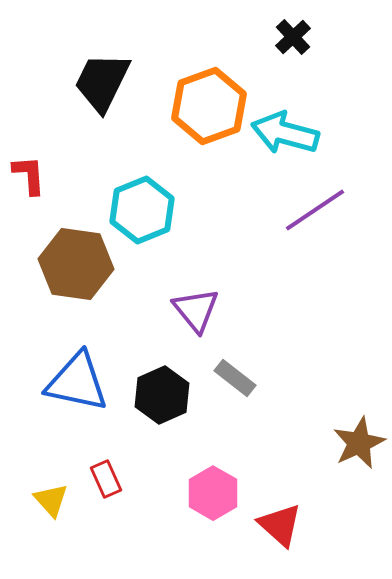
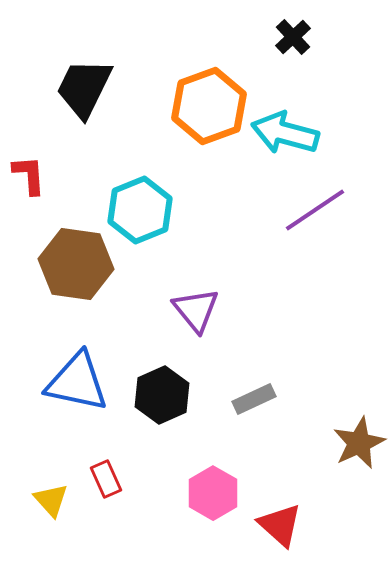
black trapezoid: moved 18 px left, 6 px down
cyan hexagon: moved 2 px left
gray rectangle: moved 19 px right, 21 px down; rotated 63 degrees counterclockwise
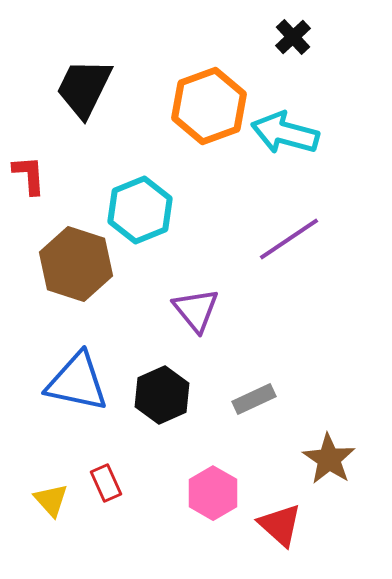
purple line: moved 26 px left, 29 px down
brown hexagon: rotated 10 degrees clockwise
brown star: moved 30 px left, 16 px down; rotated 14 degrees counterclockwise
red rectangle: moved 4 px down
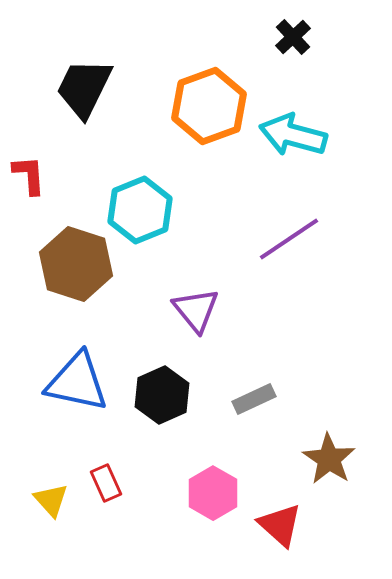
cyan arrow: moved 8 px right, 2 px down
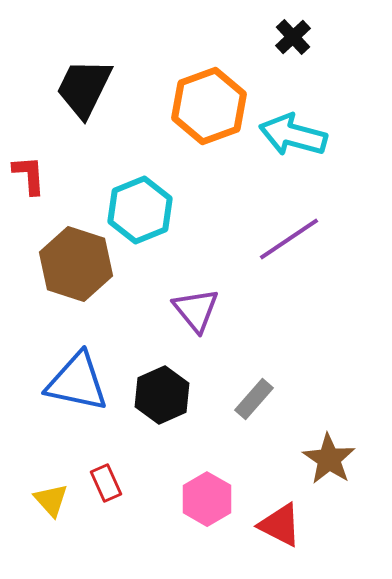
gray rectangle: rotated 24 degrees counterclockwise
pink hexagon: moved 6 px left, 6 px down
red triangle: rotated 15 degrees counterclockwise
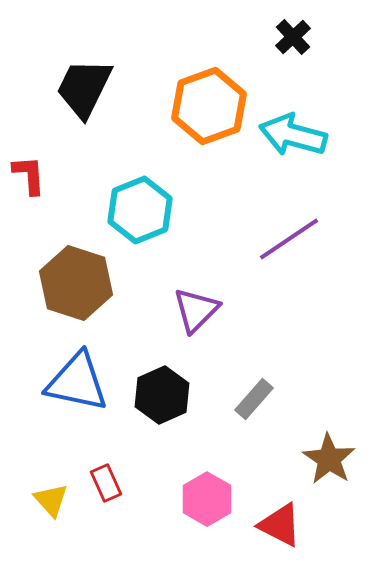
brown hexagon: moved 19 px down
purple triangle: rotated 24 degrees clockwise
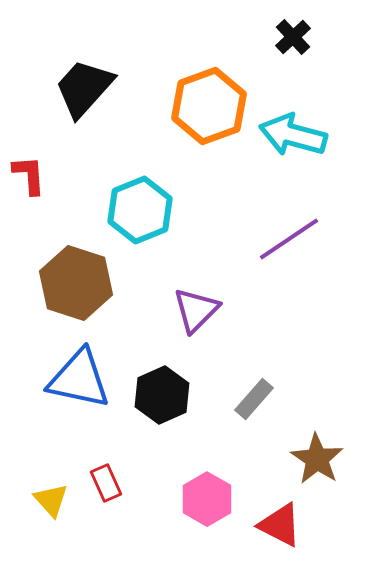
black trapezoid: rotated 16 degrees clockwise
blue triangle: moved 2 px right, 3 px up
brown star: moved 12 px left
